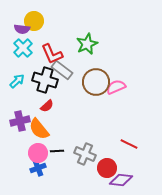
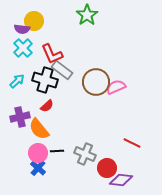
green star: moved 29 px up; rotated 10 degrees counterclockwise
purple cross: moved 4 px up
red line: moved 3 px right, 1 px up
blue cross: rotated 28 degrees counterclockwise
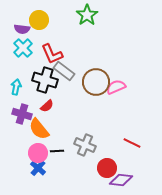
yellow circle: moved 5 px right, 1 px up
gray rectangle: moved 2 px right, 1 px down
cyan arrow: moved 1 px left, 6 px down; rotated 35 degrees counterclockwise
purple cross: moved 2 px right, 3 px up; rotated 30 degrees clockwise
gray cross: moved 9 px up
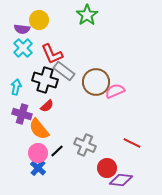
pink semicircle: moved 1 px left, 4 px down
black line: rotated 40 degrees counterclockwise
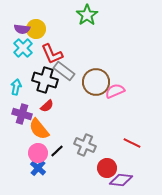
yellow circle: moved 3 px left, 9 px down
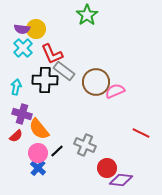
black cross: rotated 15 degrees counterclockwise
red semicircle: moved 31 px left, 30 px down
red line: moved 9 px right, 10 px up
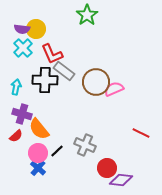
pink semicircle: moved 1 px left, 2 px up
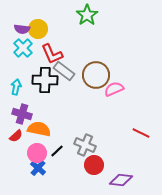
yellow circle: moved 2 px right
brown circle: moved 7 px up
orange semicircle: rotated 140 degrees clockwise
pink circle: moved 1 px left
red circle: moved 13 px left, 3 px up
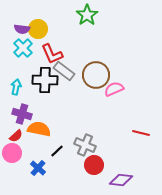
red line: rotated 12 degrees counterclockwise
pink circle: moved 25 px left
